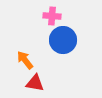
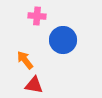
pink cross: moved 15 px left
red triangle: moved 1 px left, 2 px down
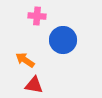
orange arrow: rotated 18 degrees counterclockwise
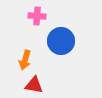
blue circle: moved 2 px left, 1 px down
orange arrow: rotated 108 degrees counterclockwise
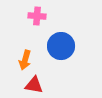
blue circle: moved 5 px down
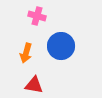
pink cross: rotated 12 degrees clockwise
orange arrow: moved 1 px right, 7 px up
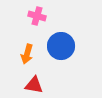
orange arrow: moved 1 px right, 1 px down
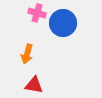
pink cross: moved 3 px up
blue circle: moved 2 px right, 23 px up
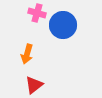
blue circle: moved 2 px down
red triangle: rotated 48 degrees counterclockwise
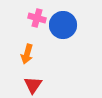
pink cross: moved 5 px down
red triangle: moved 1 px left; rotated 18 degrees counterclockwise
